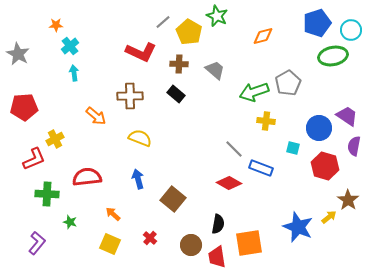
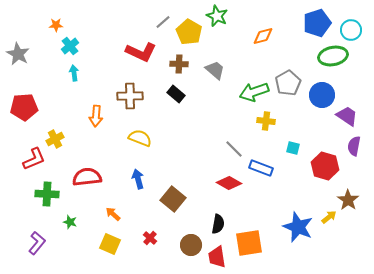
orange arrow at (96, 116): rotated 55 degrees clockwise
blue circle at (319, 128): moved 3 px right, 33 px up
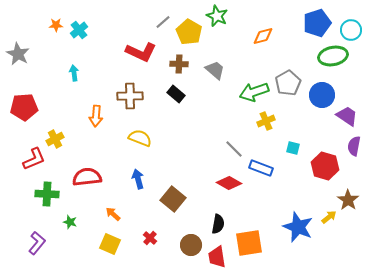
cyan cross at (70, 46): moved 9 px right, 16 px up
yellow cross at (266, 121): rotated 30 degrees counterclockwise
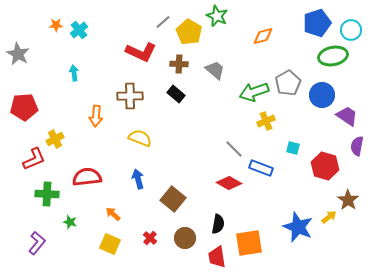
purple semicircle at (354, 146): moved 3 px right
brown circle at (191, 245): moved 6 px left, 7 px up
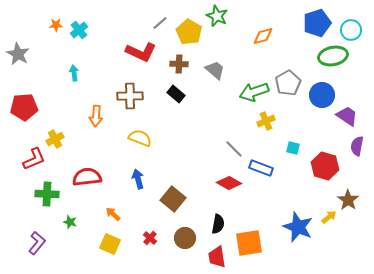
gray line at (163, 22): moved 3 px left, 1 px down
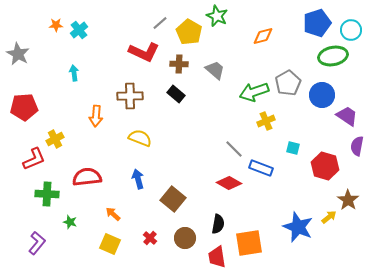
red L-shape at (141, 52): moved 3 px right
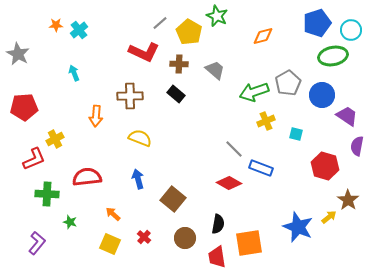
cyan arrow at (74, 73): rotated 14 degrees counterclockwise
cyan square at (293, 148): moved 3 px right, 14 px up
red cross at (150, 238): moved 6 px left, 1 px up
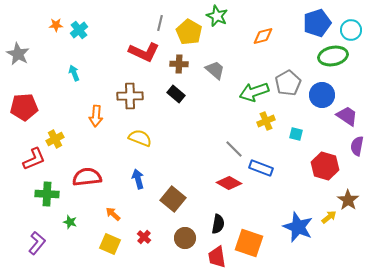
gray line at (160, 23): rotated 35 degrees counterclockwise
orange square at (249, 243): rotated 28 degrees clockwise
